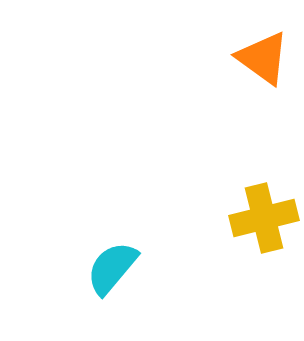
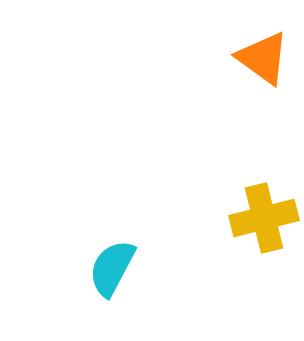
cyan semicircle: rotated 12 degrees counterclockwise
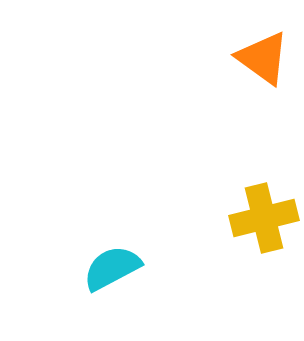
cyan semicircle: rotated 34 degrees clockwise
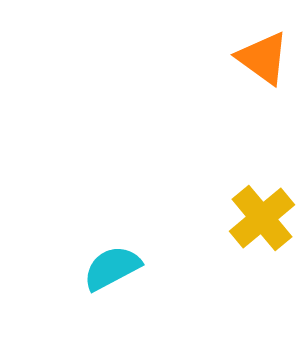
yellow cross: moved 2 px left; rotated 26 degrees counterclockwise
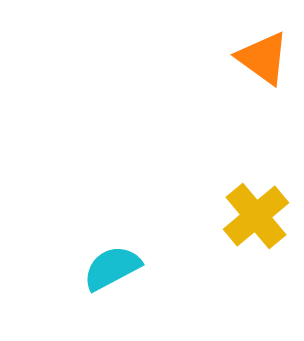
yellow cross: moved 6 px left, 2 px up
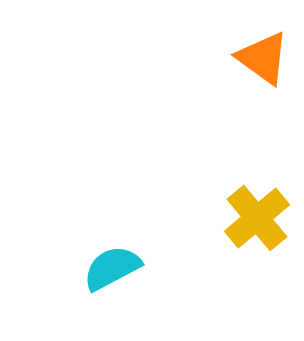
yellow cross: moved 1 px right, 2 px down
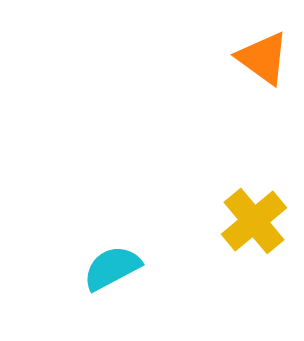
yellow cross: moved 3 px left, 3 px down
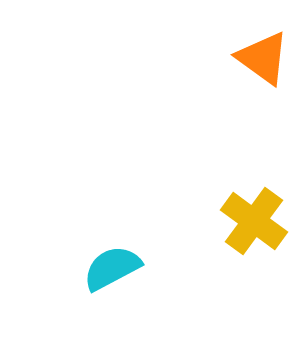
yellow cross: rotated 14 degrees counterclockwise
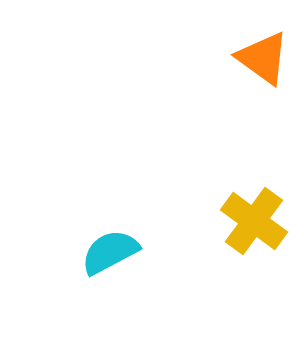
cyan semicircle: moved 2 px left, 16 px up
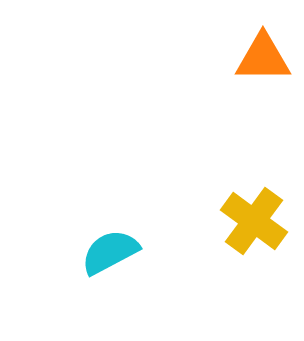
orange triangle: rotated 36 degrees counterclockwise
